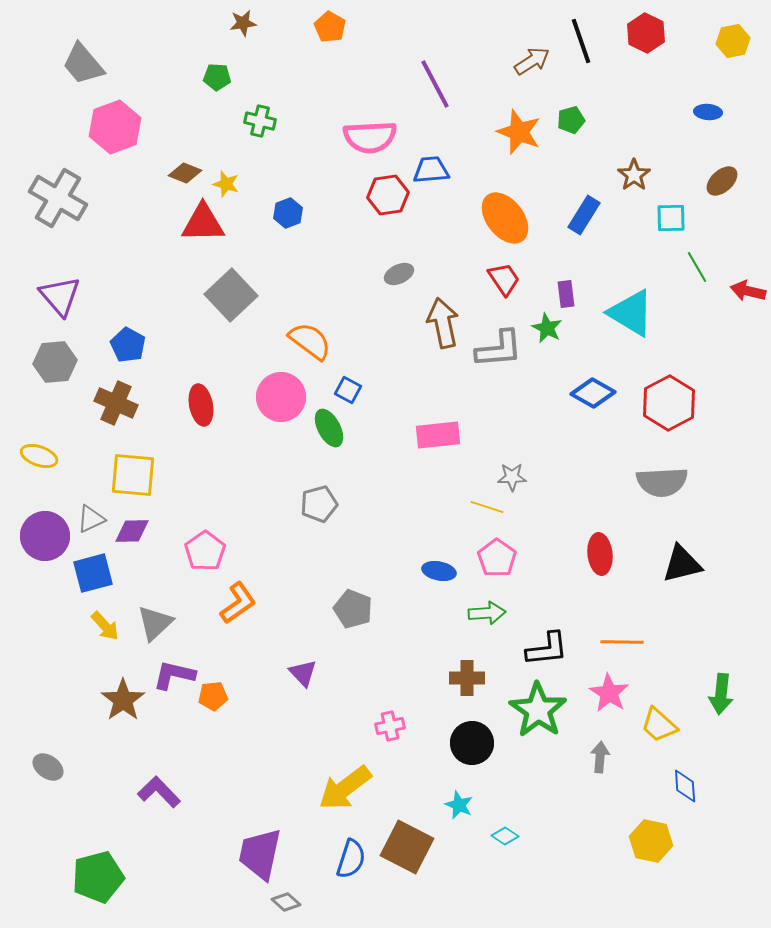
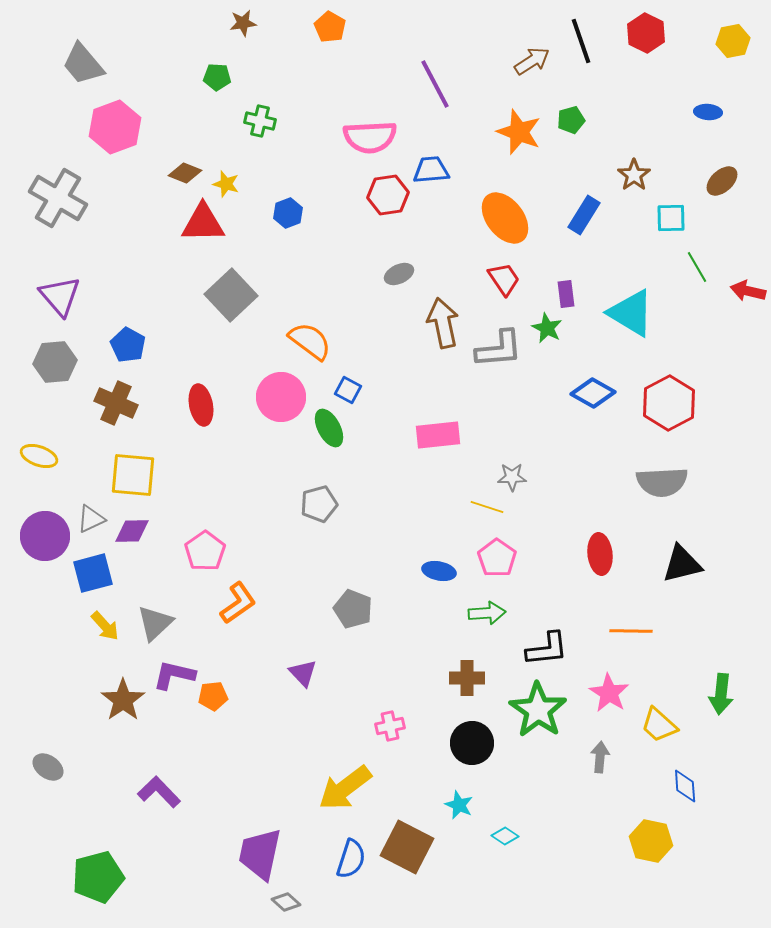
orange line at (622, 642): moved 9 px right, 11 px up
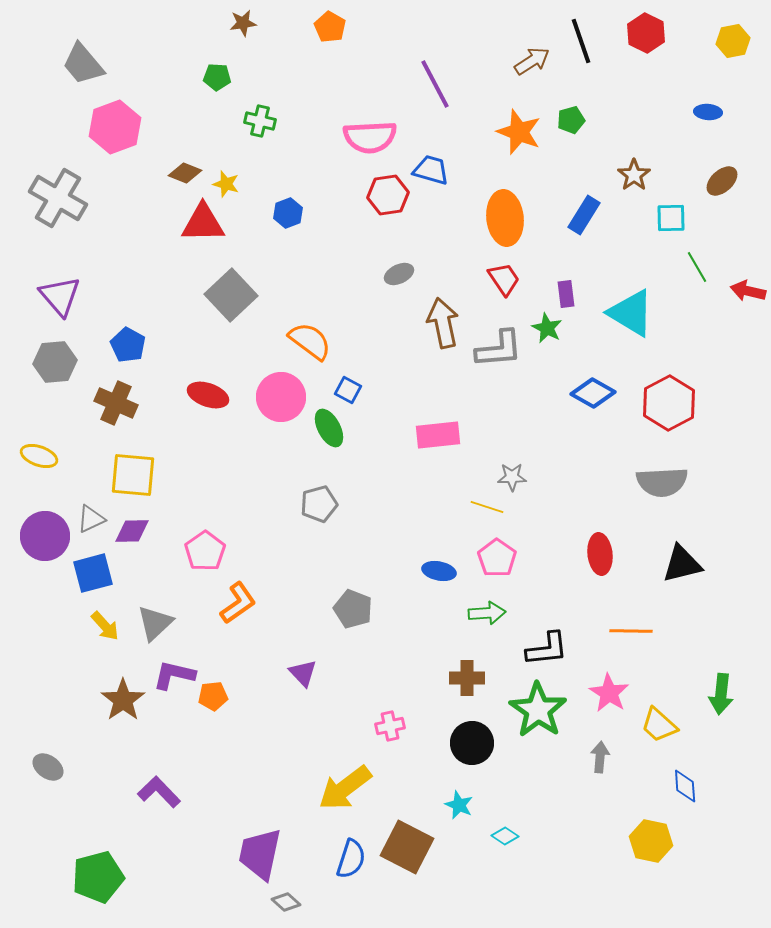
blue trapezoid at (431, 170): rotated 21 degrees clockwise
orange ellipse at (505, 218): rotated 32 degrees clockwise
red ellipse at (201, 405): moved 7 px right, 10 px up; rotated 60 degrees counterclockwise
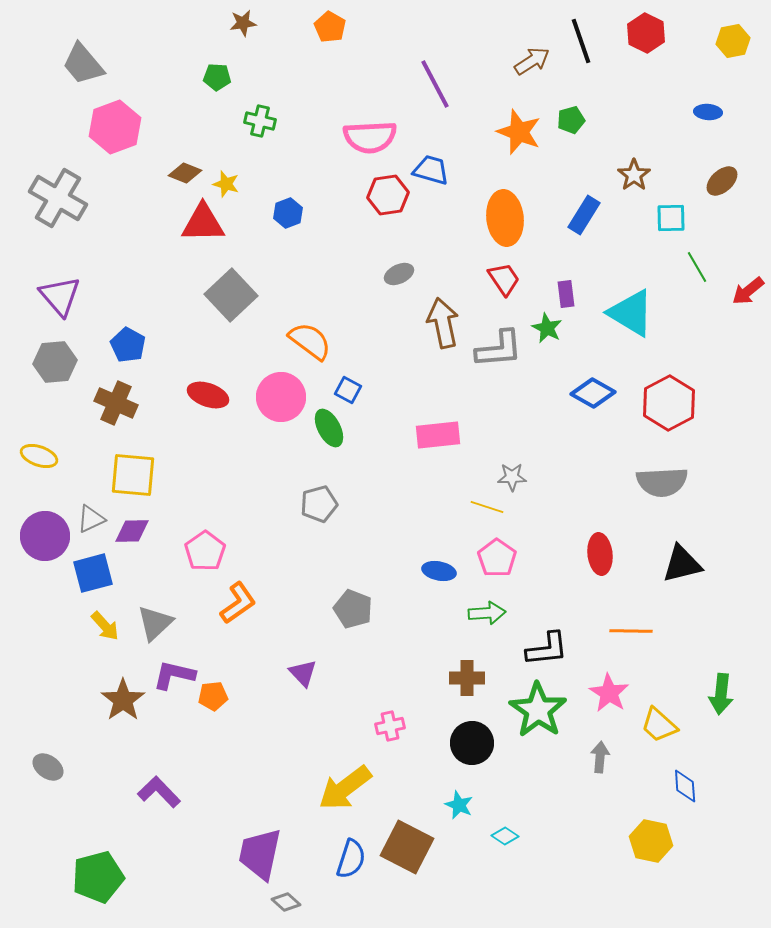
red arrow at (748, 291): rotated 52 degrees counterclockwise
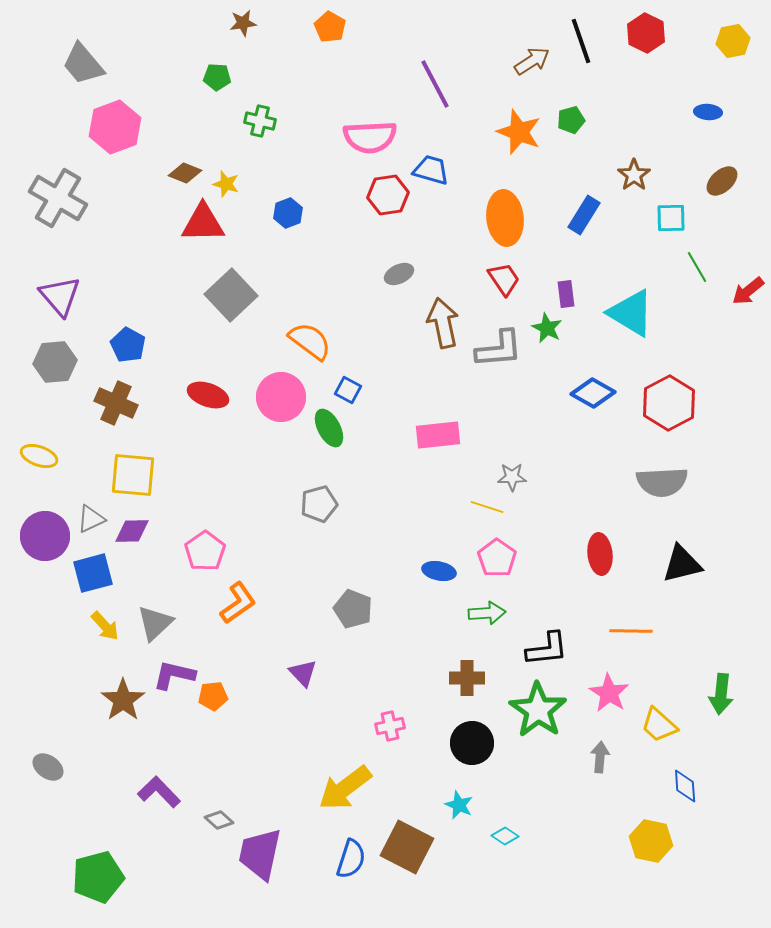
gray diamond at (286, 902): moved 67 px left, 82 px up
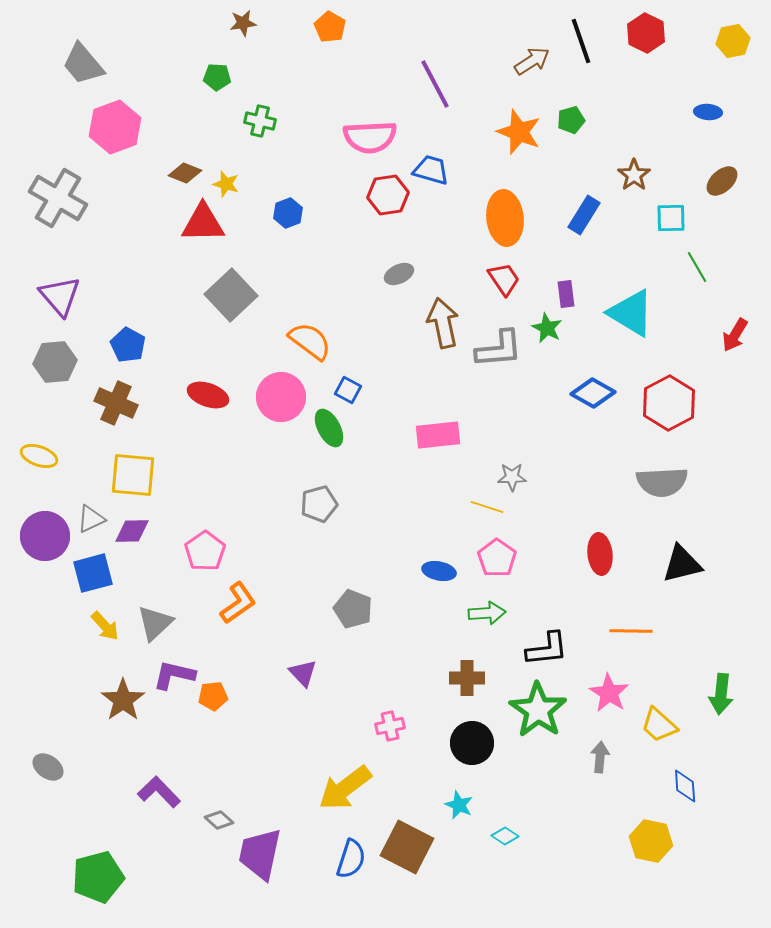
red arrow at (748, 291): moved 13 px left, 44 px down; rotated 20 degrees counterclockwise
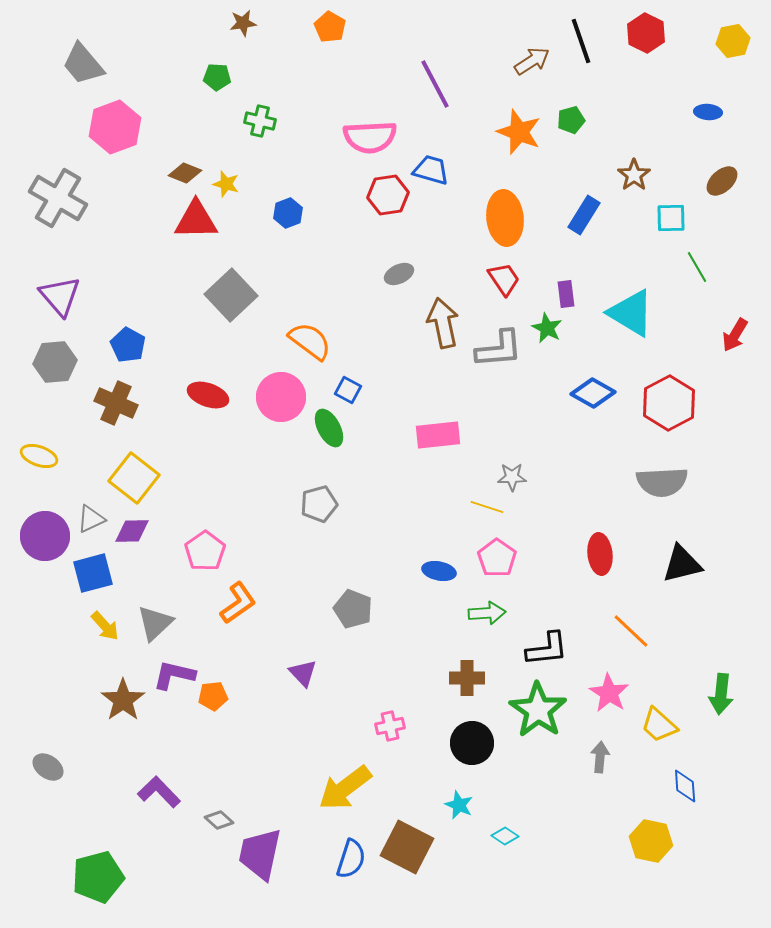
red triangle at (203, 223): moved 7 px left, 3 px up
yellow square at (133, 475): moved 1 px right, 3 px down; rotated 33 degrees clockwise
orange line at (631, 631): rotated 42 degrees clockwise
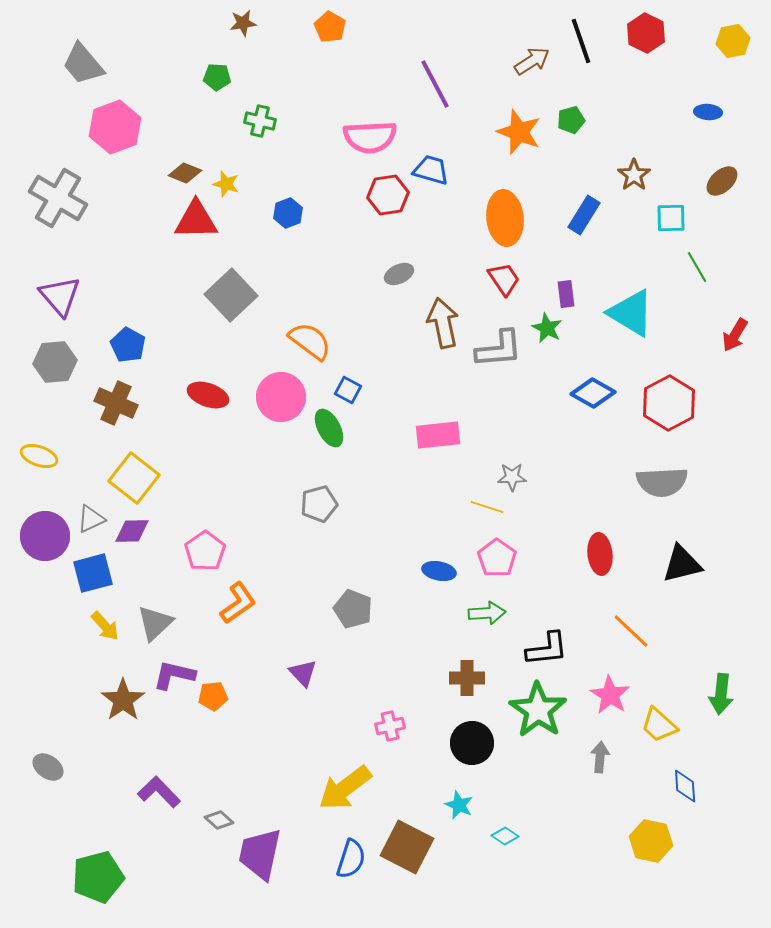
pink star at (609, 693): moved 1 px right, 2 px down
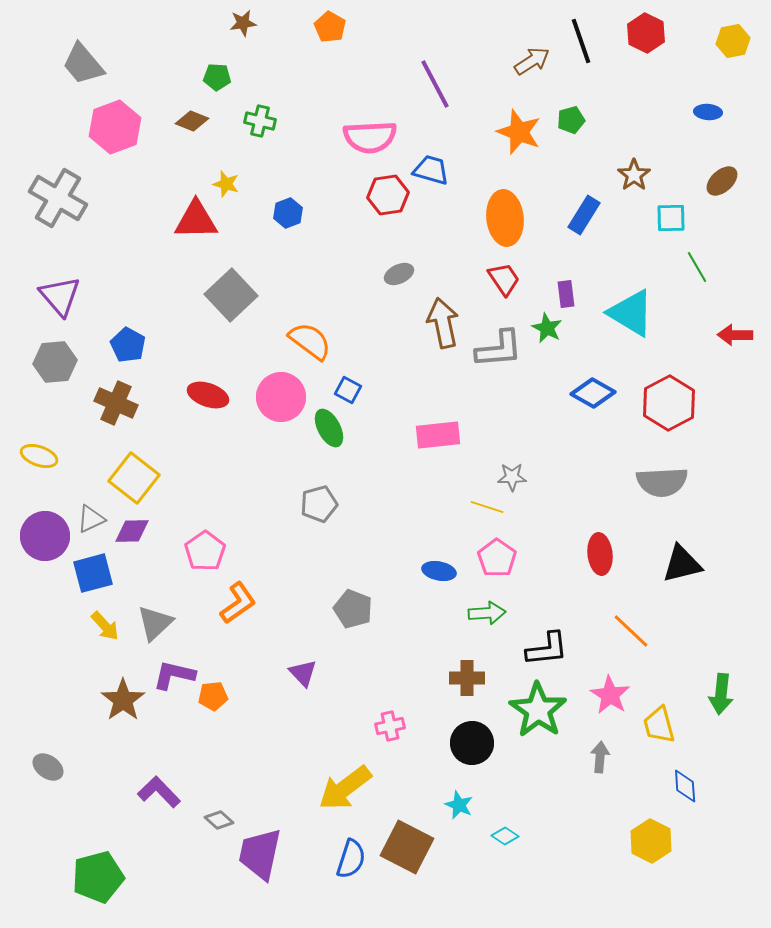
brown diamond at (185, 173): moved 7 px right, 52 px up
red arrow at (735, 335): rotated 60 degrees clockwise
yellow trapezoid at (659, 725): rotated 33 degrees clockwise
yellow hexagon at (651, 841): rotated 15 degrees clockwise
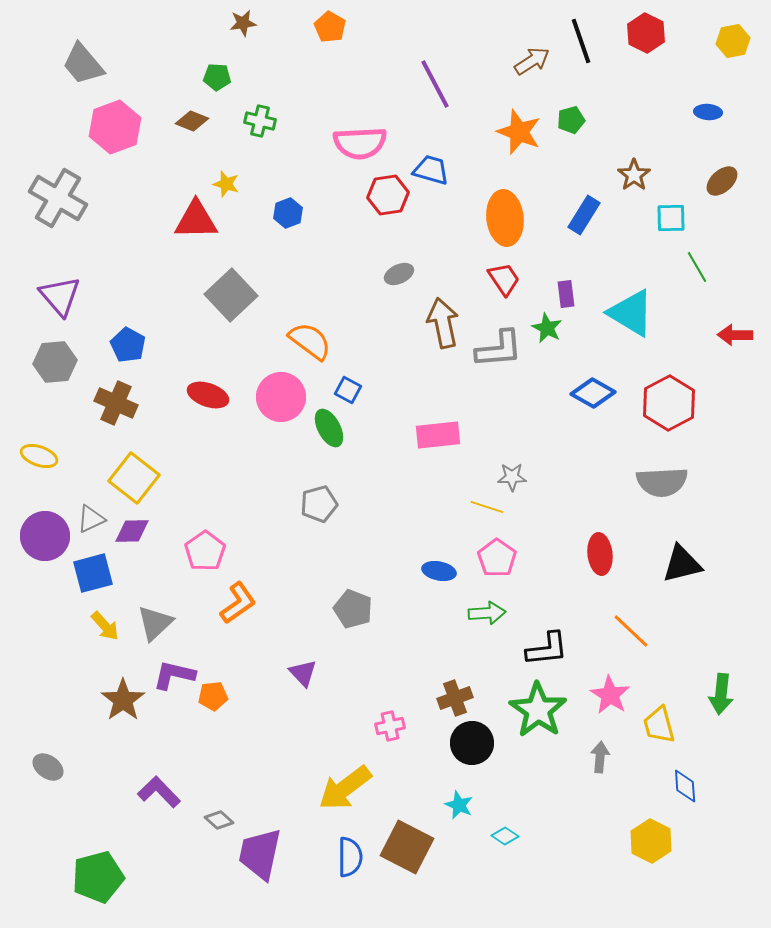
pink semicircle at (370, 137): moved 10 px left, 6 px down
brown cross at (467, 678): moved 12 px left, 20 px down; rotated 20 degrees counterclockwise
blue semicircle at (351, 859): moved 1 px left, 2 px up; rotated 18 degrees counterclockwise
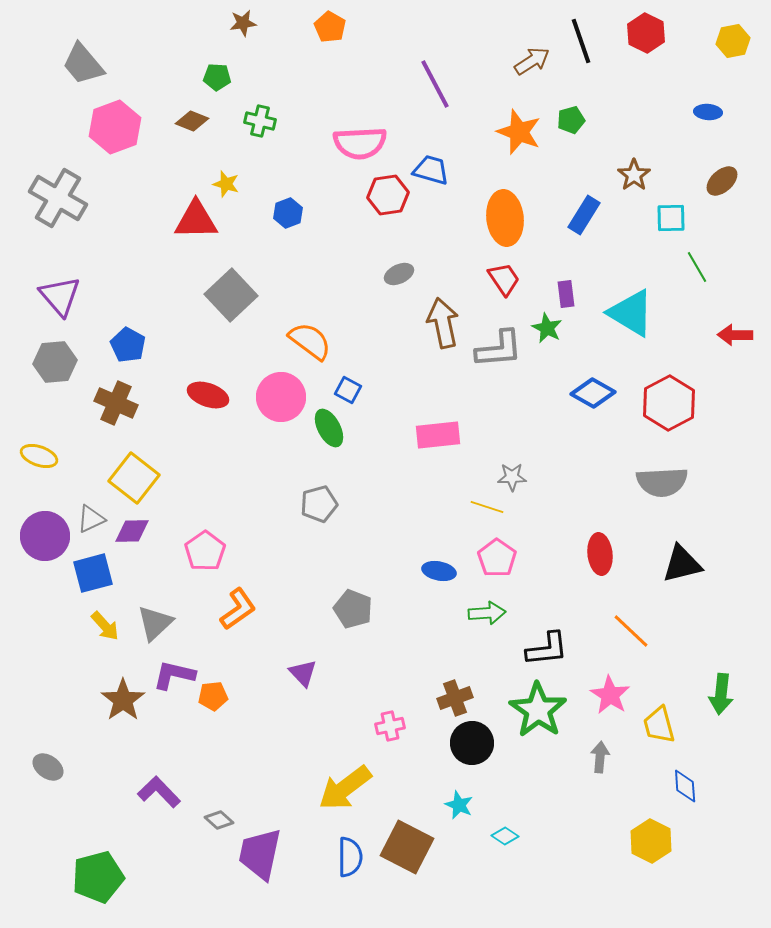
orange L-shape at (238, 603): moved 6 px down
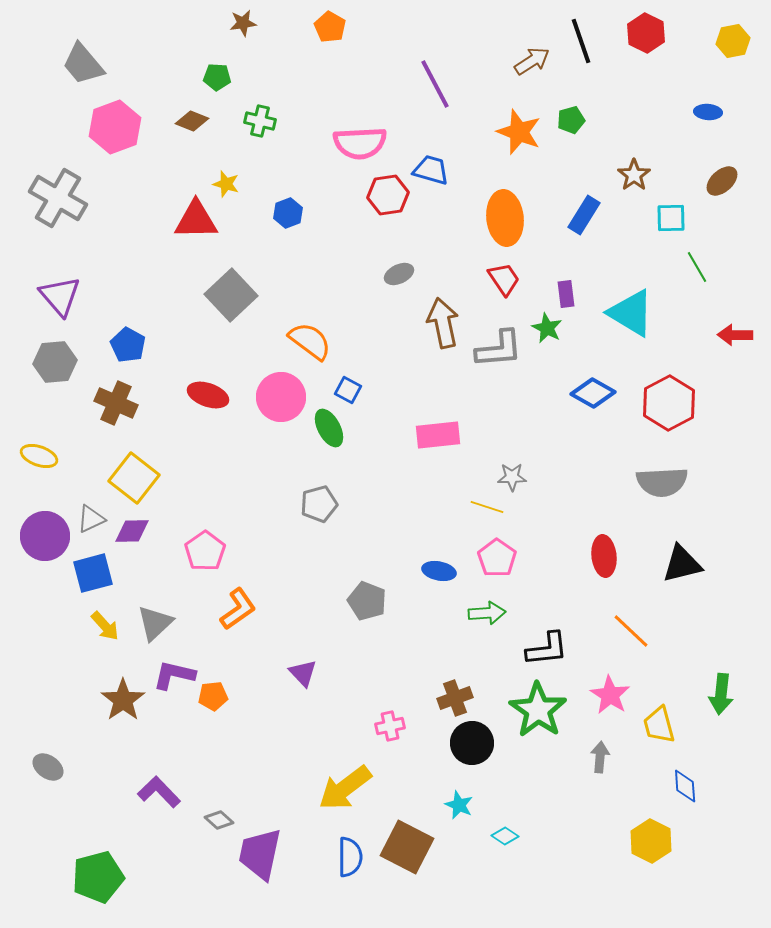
red ellipse at (600, 554): moved 4 px right, 2 px down
gray pentagon at (353, 609): moved 14 px right, 8 px up
